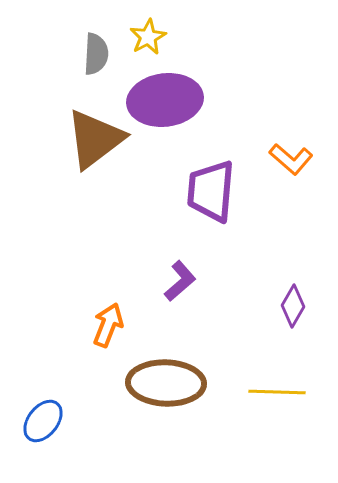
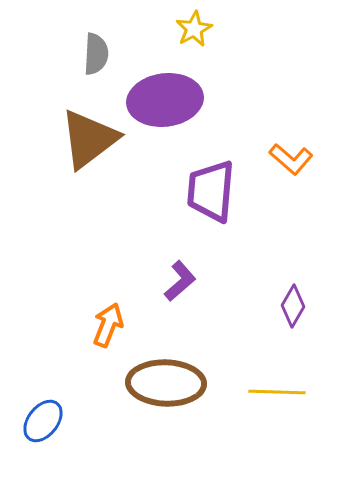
yellow star: moved 46 px right, 8 px up
brown triangle: moved 6 px left
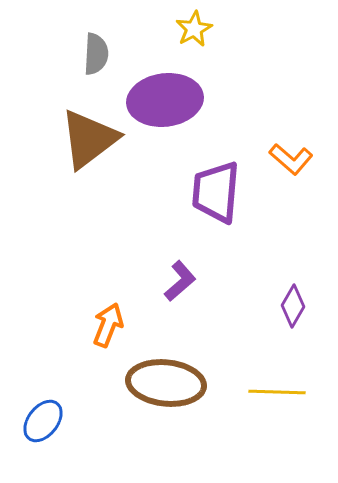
purple trapezoid: moved 5 px right, 1 px down
brown ellipse: rotated 4 degrees clockwise
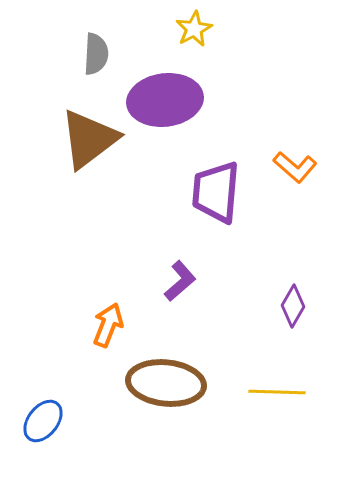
orange L-shape: moved 4 px right, 8 px down
